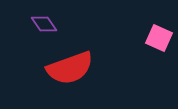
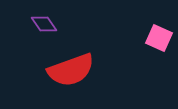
red semicircle: moved 1 px right, 2 px down
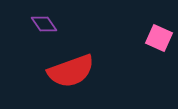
red semicircle: moved 1 px down
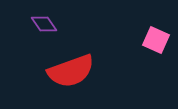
pink square: moved 3 px left, 2 px down
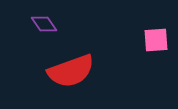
pink square: rotated 28 degrees counterclockwise
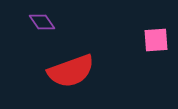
purple diamond: moved 2 px left, 2 px up
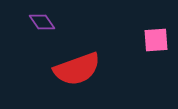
red semicircle: moved 6 px right, 2 px up
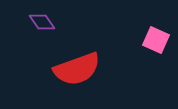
pink square: rotated 28 degrees clockwise
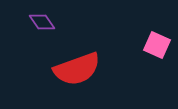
pink square: moved 1 px right, 5 px down
